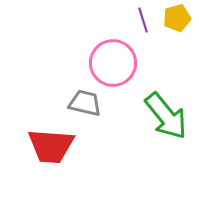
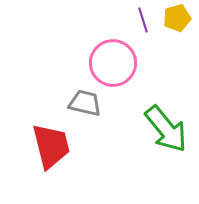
green arrow: moved 13 px down
red trapezoid: rotated 108 degrees counterclockwise
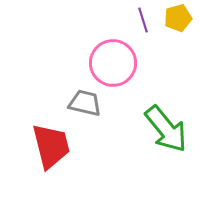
yellow pentagon: moved 1 px right
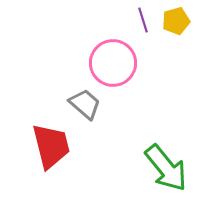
yellow pentagon: moved 2 px left, 3 px down
gray trapezoid: moved 1 px down; rotated 28 degrees clockwise
green arrow: moved 39 px down
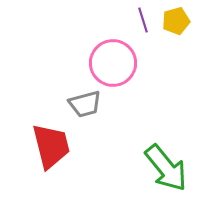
gray trapezoid: rotated 124 degrees clockwise
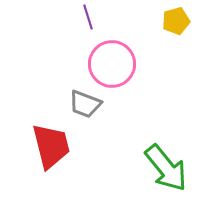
purple line: moved 55 px left, 3 px up
pink circle: moved 1 px left, 1 px down
gray trapezoid: rotated 36 degrees clockwise
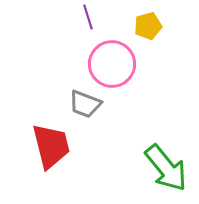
yellow pentagon: moved 28 px left, 5 px down
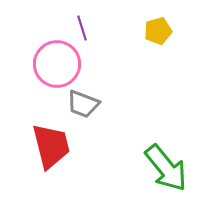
purple line: moved 6 px left, 11 px down
yellow pentagon: moved 10 px right, 5 px down
pink circle: moved 55 px left
gray trapezoid: moved 2 px left
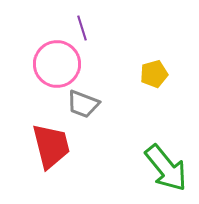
yellow pentagon: moved 4 px left, 43 px down
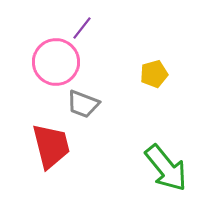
purple line: rotated 55 degrees clockwise
pink circle: moved 1 px left, 2 px up
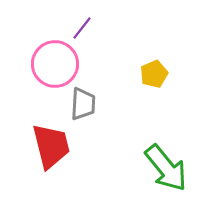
pink circle: moved 1 px left, 2 px down
yellow pentagon: rotated 8 degrees counterclockwise
gray trapezoid: rotated 108 degrees counterclockwise
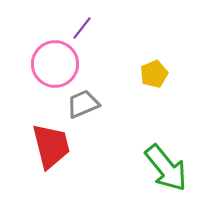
gray trapezoid: rotated 116 degrees counterclockwise
